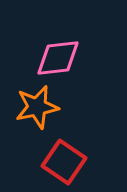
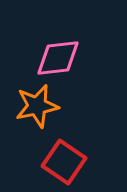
orange star: moved 1 px up
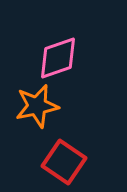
pink diamond: rotated 12 degrees counterclockwise
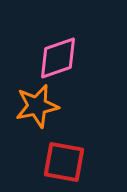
red square: rotated 24 degrees counterclockwise
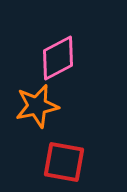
pink diamond: rotated 9 degrees counterclockwise
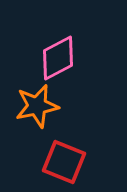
red square: rotated 12 degrees clockwise
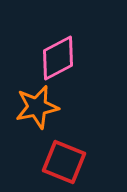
orange star: moved 1 px down
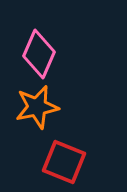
pink diamond: moved 19 px left, 4 px up; rotated 39 degrees counterclockwise
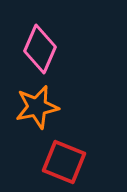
pink diamond: moved 1 px right, 5 px up
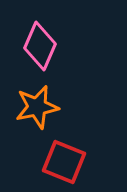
pink diamond: moved 3 px up
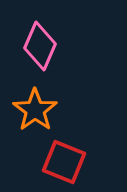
orange star: moved 2 px left, 3 px down; rotated 24 degrees counterclockwise
